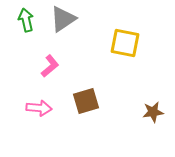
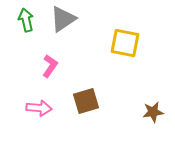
pink L-shape: rotated 15 degrees counterclockwise
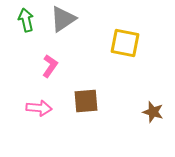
brown square: rotated 12 degrees clockwise
brown star: rotated 25 degrees clockwise
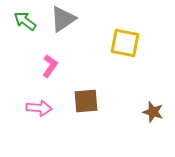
green arrow: moved 1 px left, 1 px down; rotated 40 degrees counterclockwise
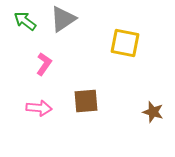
pink L-shape: moved 6 px left, 2 px up
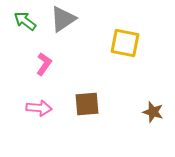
brown square: moved 1 px right, 3 px down
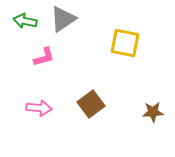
green arrow: rotated 25 degrees counterclockwise
pink L-shape: moved 7 px up; rotated 40 degrees clockwise
brown square: moved 4 px right; rotated 32 degrees counterclockwise
brown star: rotated 20 degrees counterclockwise
